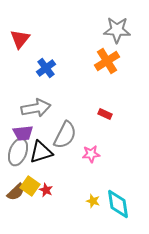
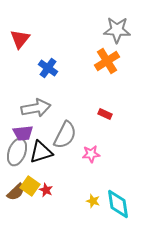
blue cross: moved 2 px right; rotated 18 degrees counterclockwise
gray ellipse: moved 1 px left
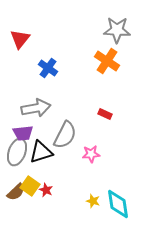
orange cross: rotated 25 degrees counterclockwise
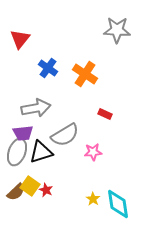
orange cross: moved 22 px left, 13 px down
gray semicircle: rotated 32 degrees clockwise
pink star: moved 2 px right, 2 px up
yellow star: moved 2 px up; rotated 16 degrees clockwise
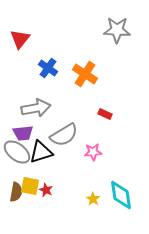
gray semicircle: moved 1 px left
gray ellipse: rotated 72 degrees counterclockwise
yellow square: rotated 24 degrees counterclockwise
brown semicircle: rotated 36 degrees counterclockwise
cyan diamond: moved 3 px right, 9 px up
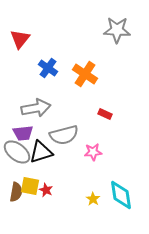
gray semicircle: rotated 16 degrees clockwise
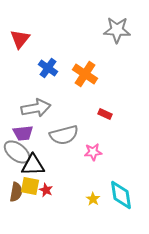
black triangle: moved 8 px left, 13 px down; rotated 15 degrees clockwise
